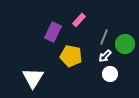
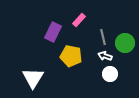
gray line: moved 1 px left; rotated 35 degrees counterclockwise
green circle: moved 1 px up
white arrow: rotated 64 degrees clockwise
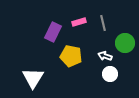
pink rectangle: moved 2 px down; rotated 32 degrees clockwise
gray line: moved 14 px up
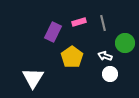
yellow pentagon: moved 1 px right, 1 px down; rotated 25 degrees clockwise
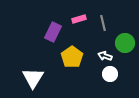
pink rectangle: moved 3 px up
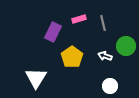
green circle: moved 1 px right, 3 px down
white circle: moved 12 px down
white triangle: moved 3 px right
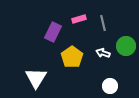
white arrow: moved 2 px left, 3 px up
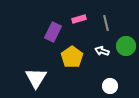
gray line: moved 3 px right
white arrow: moved 1 px left, 2 px up
